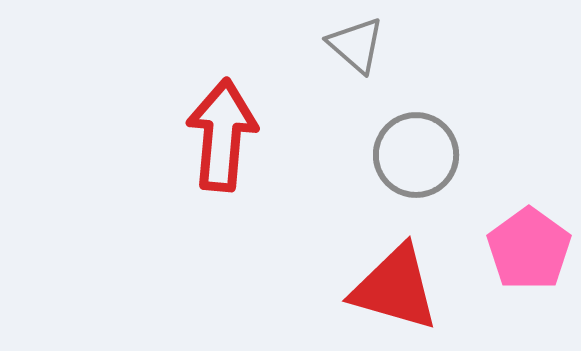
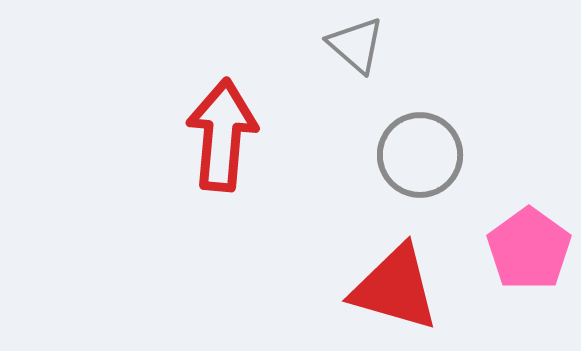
gray circle: moved 4 px right
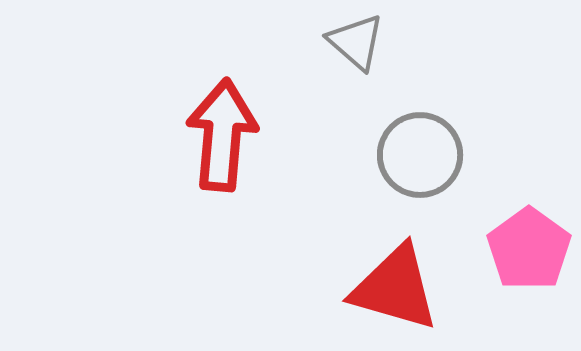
gray triangle: moved 3 px up
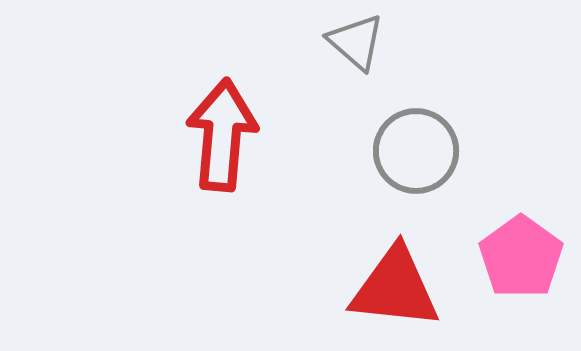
gray circle: moved 4 px left, 4 px up
pink pentagon: moved 8 px left, 8 px down
red triangle: rotated 10 degrees counterclockwise
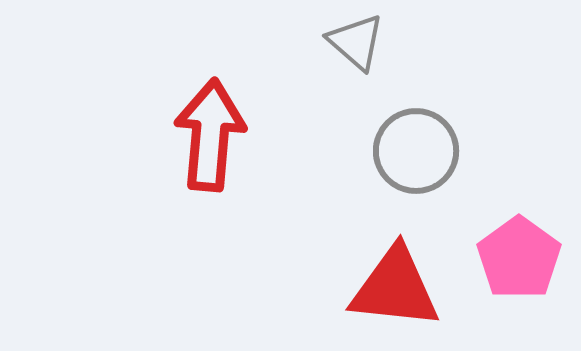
red arrow: moved 12 px left
pink pentagon: moved 2 px left, 1 px down
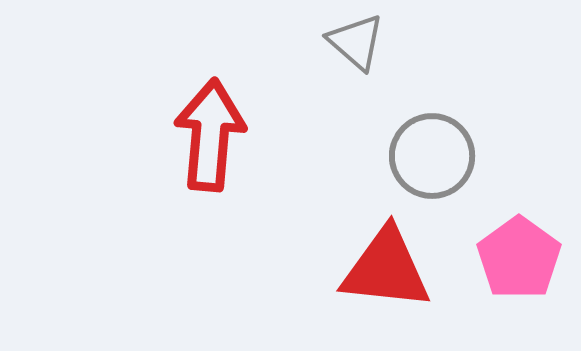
gray circle: moved 16 px right, 5 px down
red triangle: moved 9 px left, 19 px up
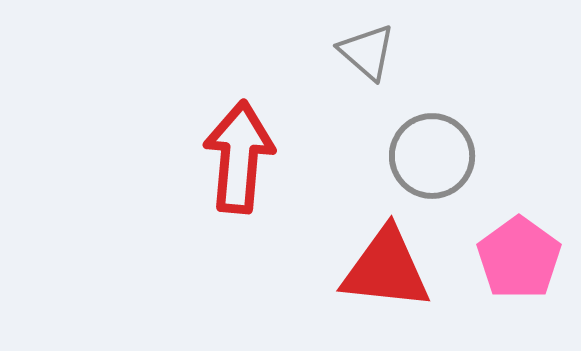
gray triangle: moved 11 px right, 10 px down
red arrow: moved 29 px right, 22 px down
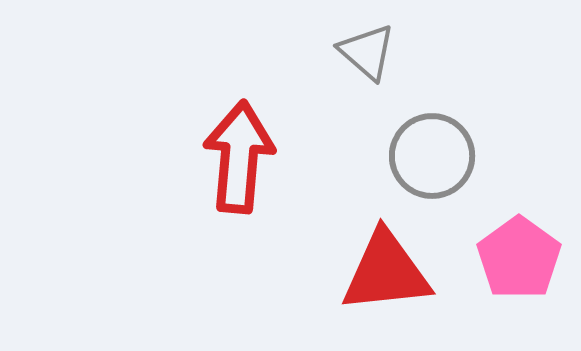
red triangle: moved 3 px down; rotated 12 degrees counterclockwise
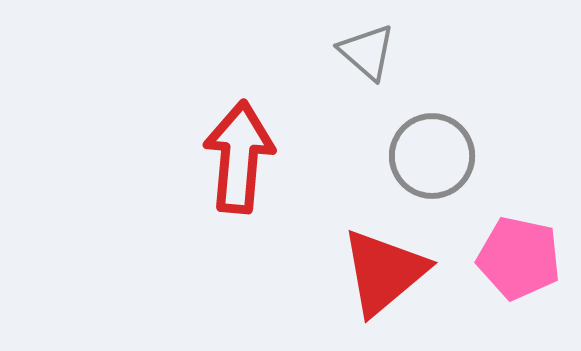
pink pentagon: rotated 24 degrees counterclockwise
red triangle: moved 2 px left; rotated 34 degrees counterclockwise
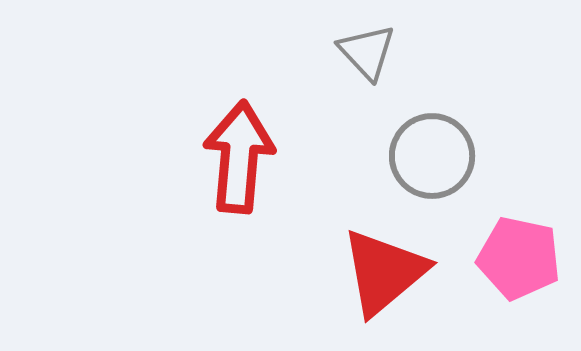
gray triangle: rotated 6 degrees clockwise
